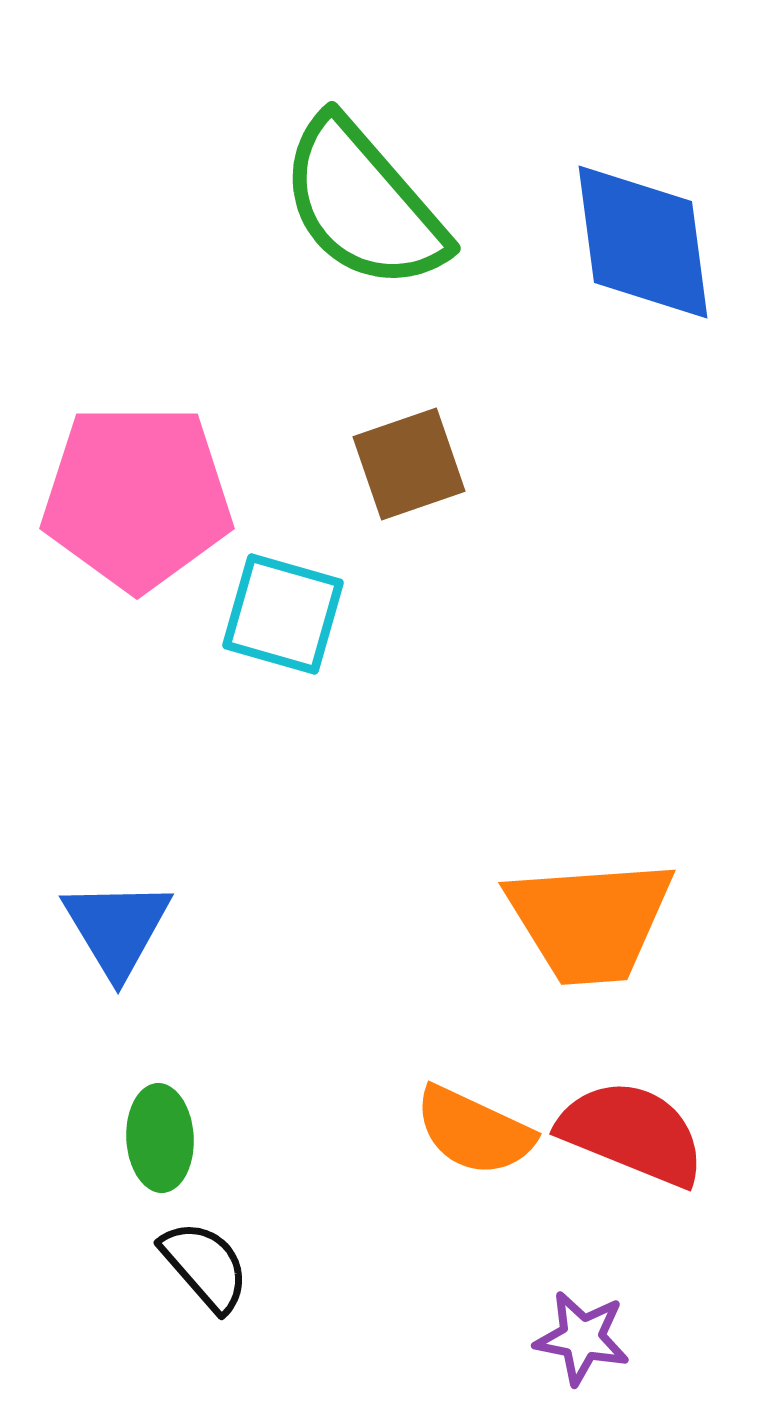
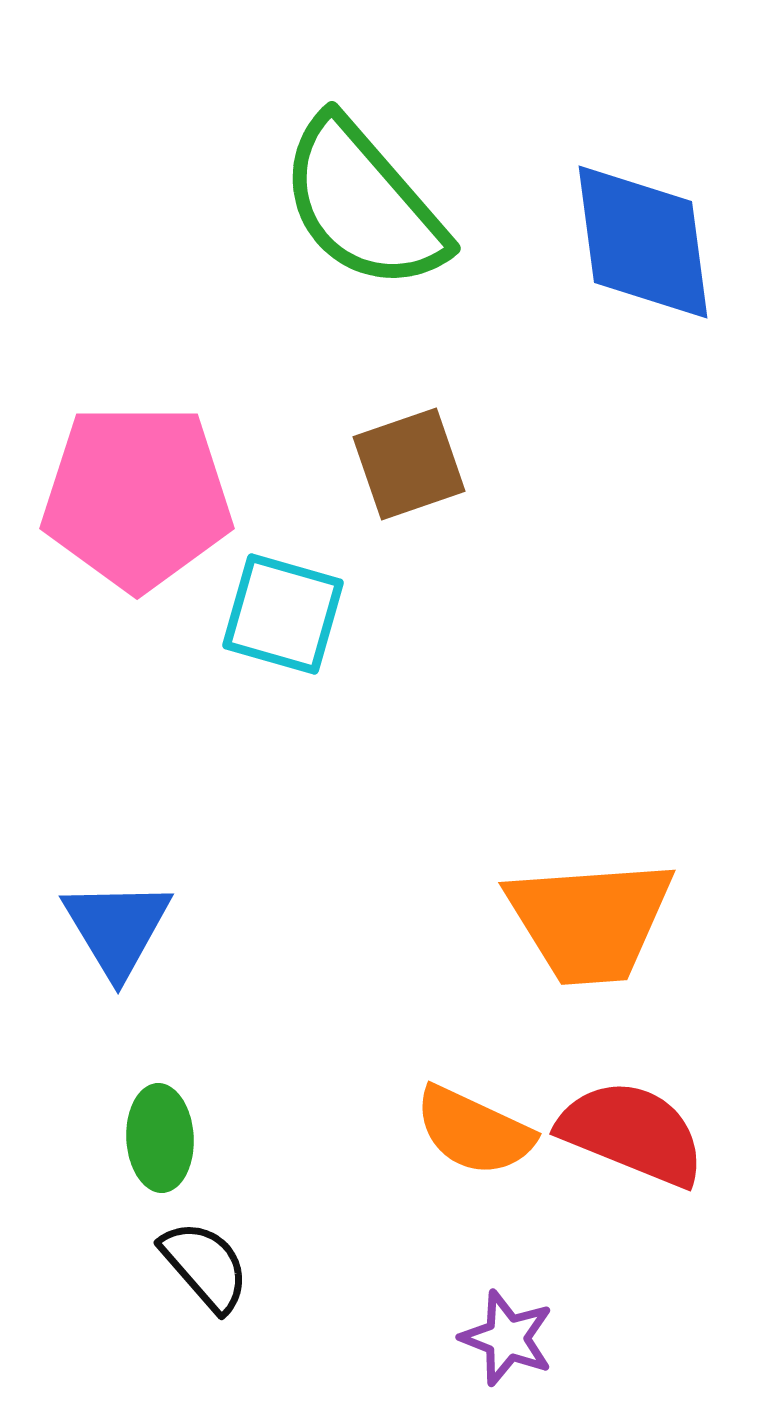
purple star: moved 75 px left; rotated 10 degrees clockwise
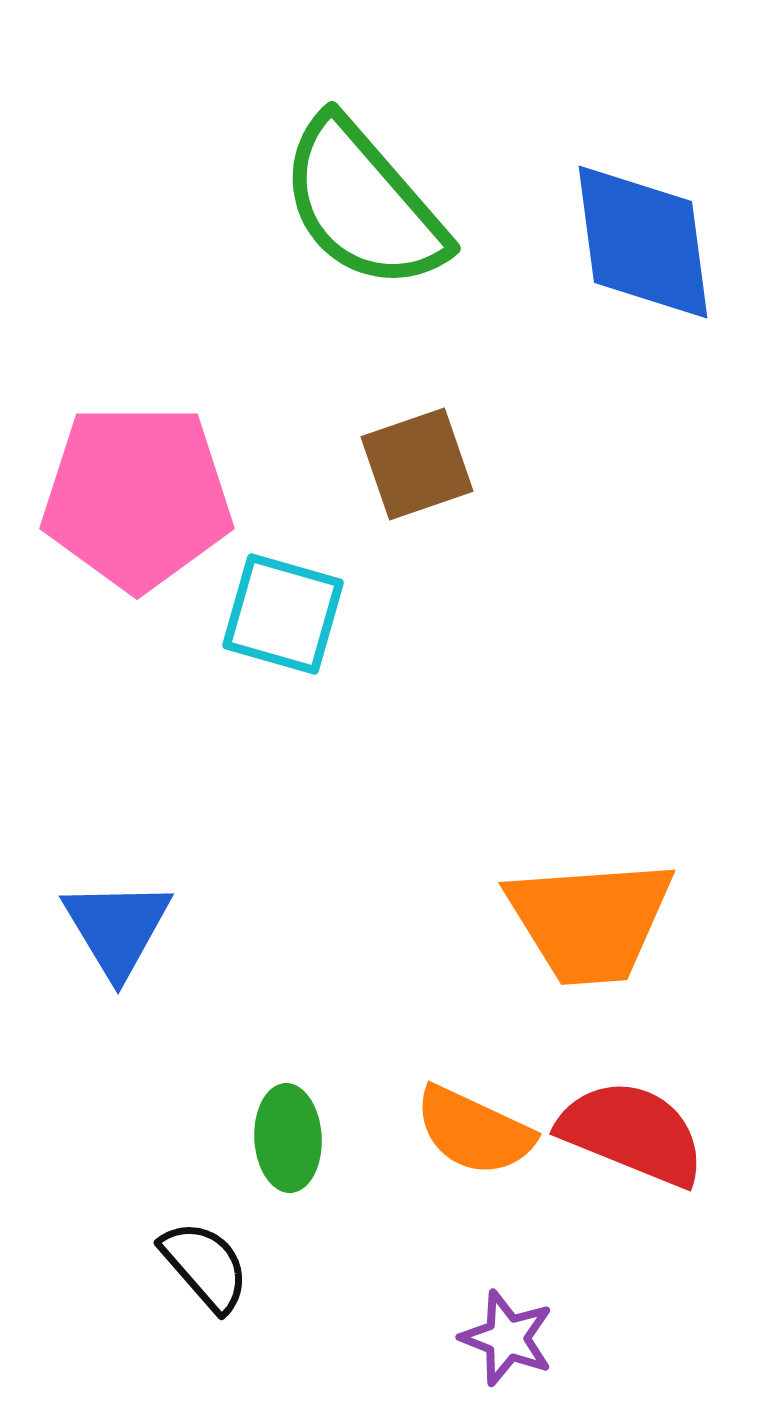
brown square: moved 8 px right
green ellipse: moved 128 px right
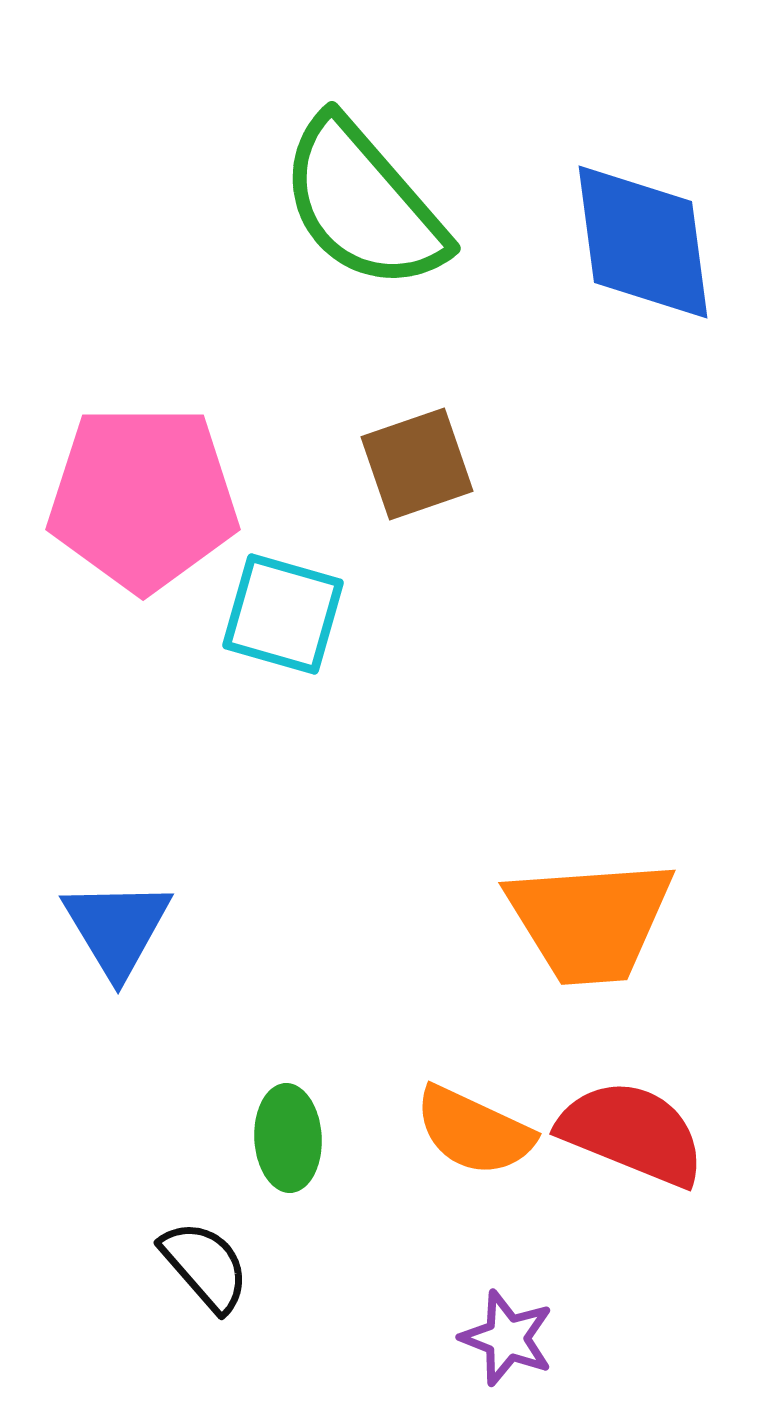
pink pentagon: moved 6 px right, 1 px down
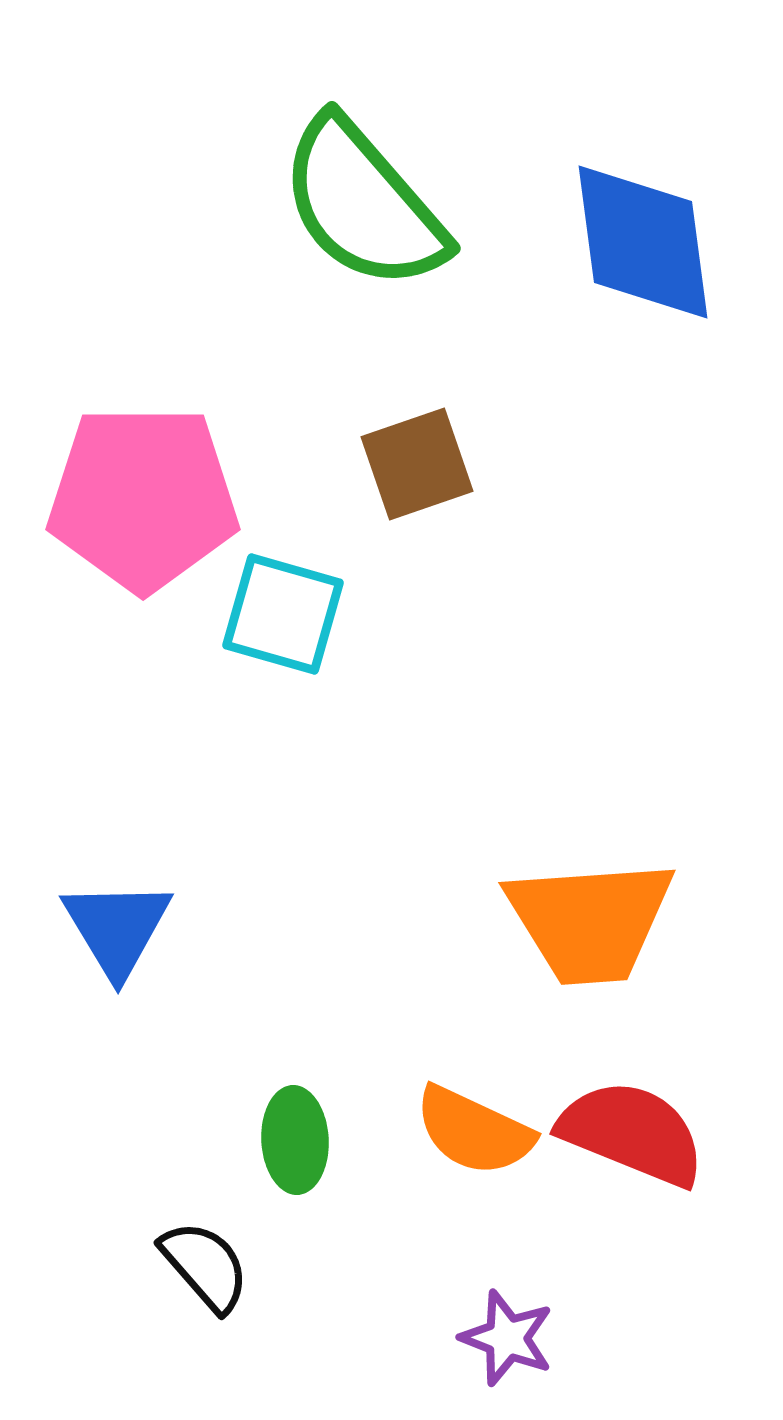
green ellipse: moved 7 px right, 2 px down
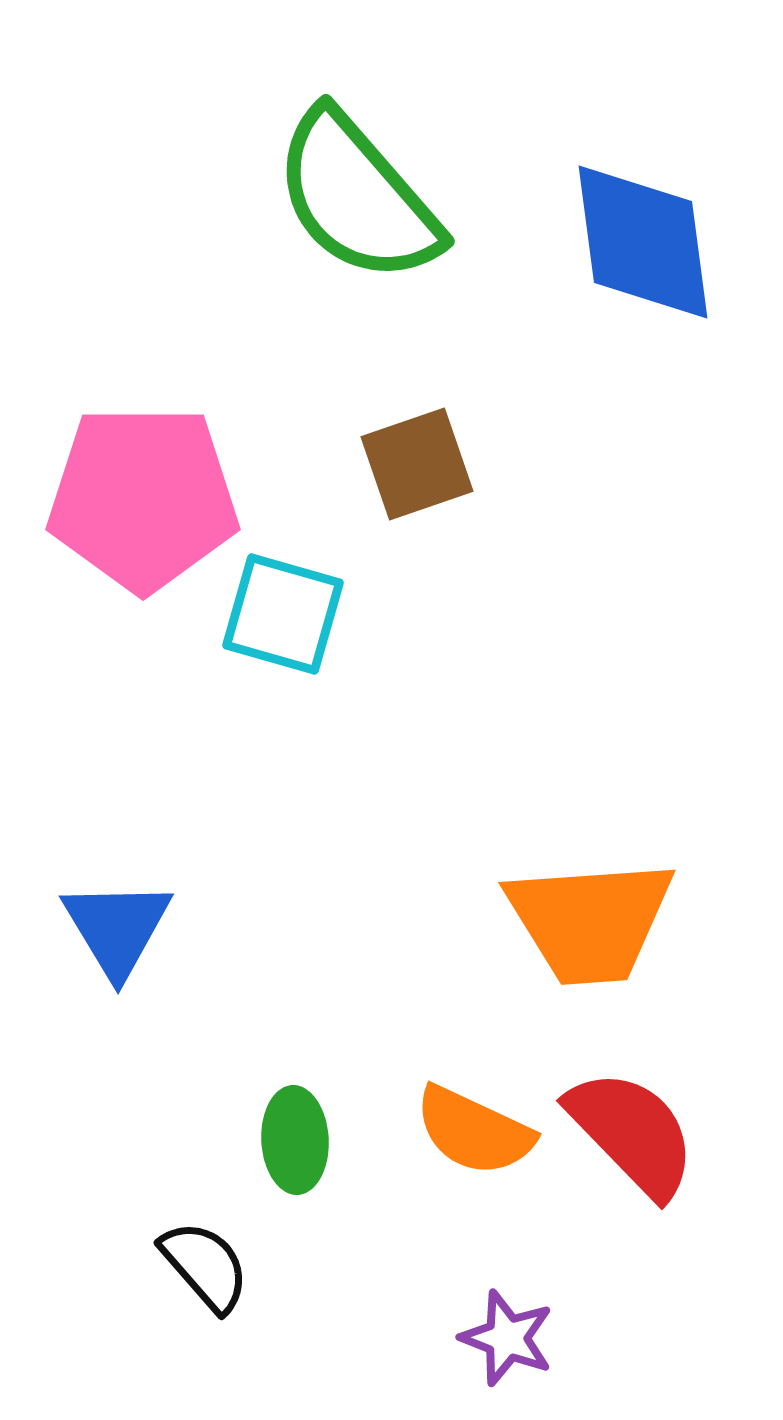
green semicircle: moved 6 px left, 7 px up
red semicircle: rotated 24 degrees clockwise
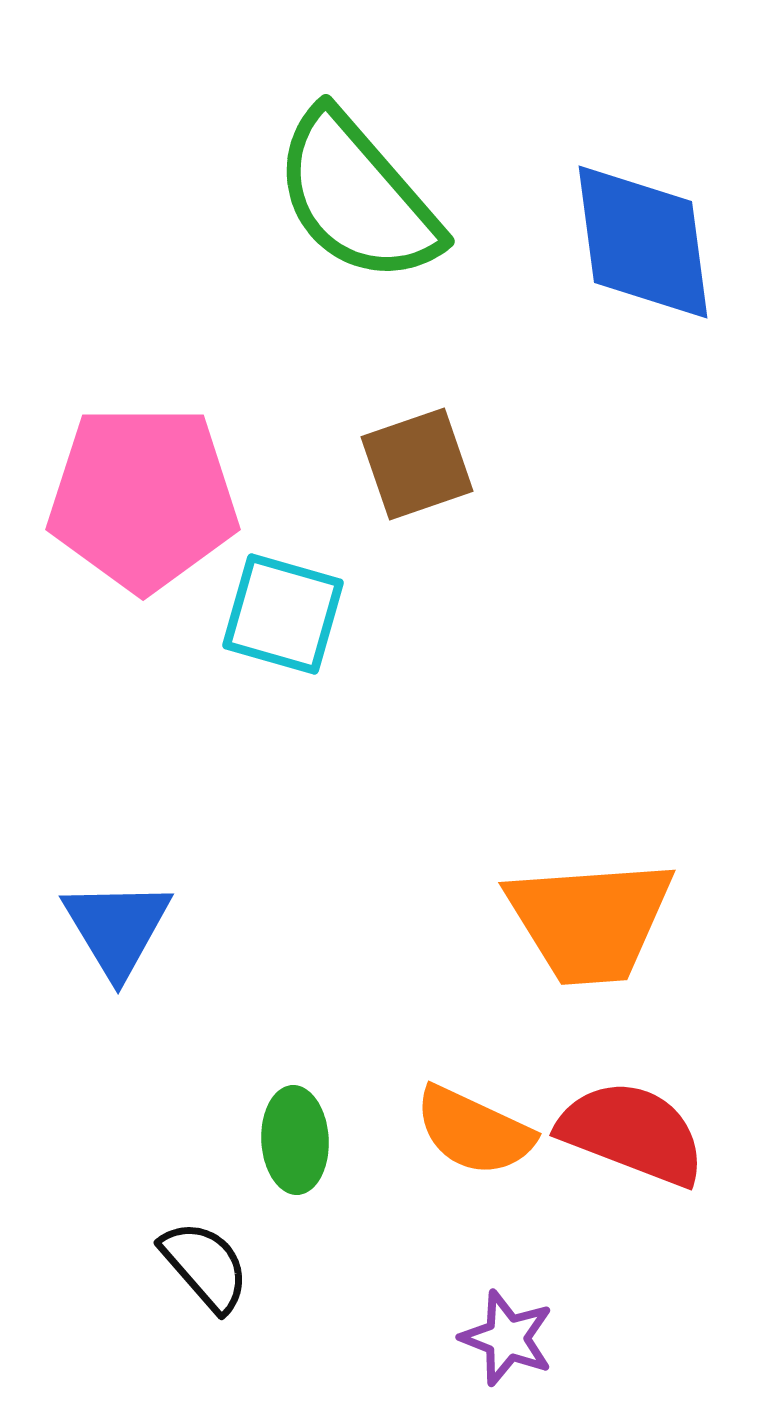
red semicircle: rotated 25 degrees counterclockwise
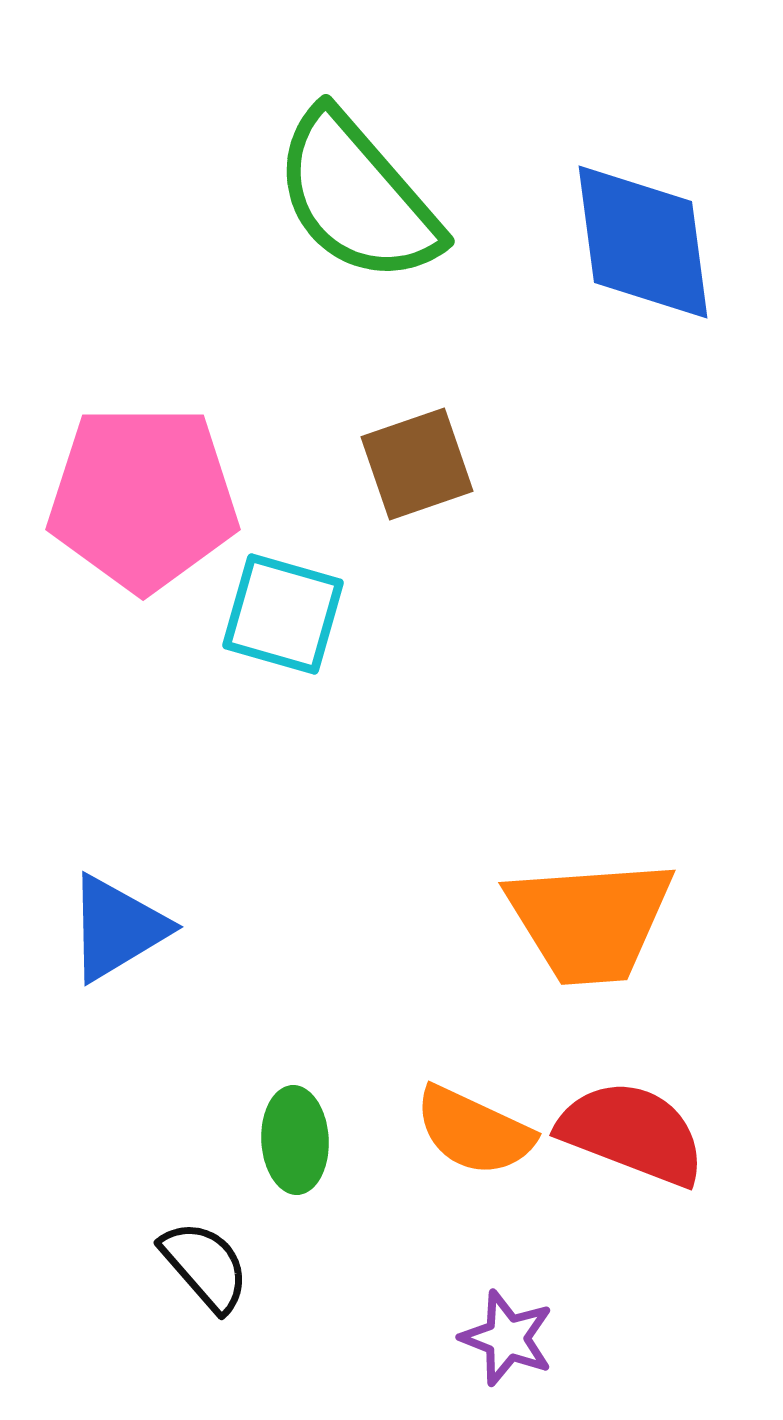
blue triangle: rotated 30 degrees clockwise
